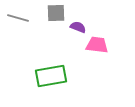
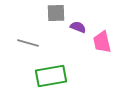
gray line: moved 10 px right, 25 px down
pink trapezoid: moved 5 px right, 3 px up; rotated 110 degrees counterclockwise
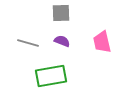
gray square: moved 5 px right
purple semicircle: moved 16 px left, 14 px down
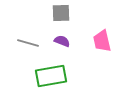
pink trapezoid: moved 1 px up
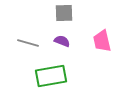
gray square: moved 3 px right
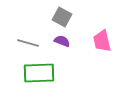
gray square: moved 2 px left, 4 px down; rotated 30 degrees clockwise
green rectangle: moved 12 px left, 3 px up; rotated 8 degrees clockwise
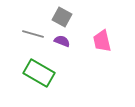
gray line: moved 5 px right, 9 px up
green rectangle: rotated 32 degrees clockwise
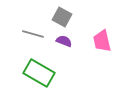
purple semicircle: moved 2 px right
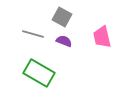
pink trapezoid: moved 4 px up
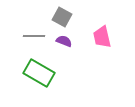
gray line: moved 1 px right, 2 px down; rotated 15 degrees counterclockwise
